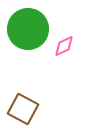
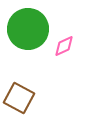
brown square: moved 4 px left, 11 px up
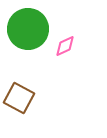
pink diamond: moved 1 px right
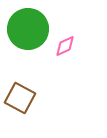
brown square: moved 1 px right
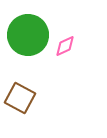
green circle: moved 6 px down
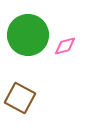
pink diamond: rotated 10 degrees clockwise
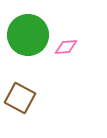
pink diamond: moved 1 px right, 1 px down; rotated 10 degrees clockwise
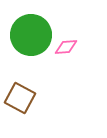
green circle: moved 3 px right
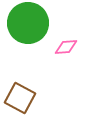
green circle: moved 3 px left, 12 px up
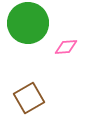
brown square: moved 9 px right; rotated 32 degrees clockwise
